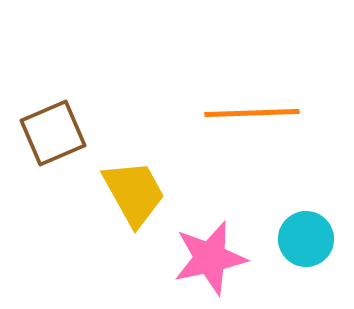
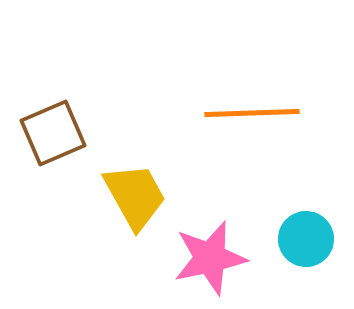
yellow trapezoid: moved 1 px right, 3 px down
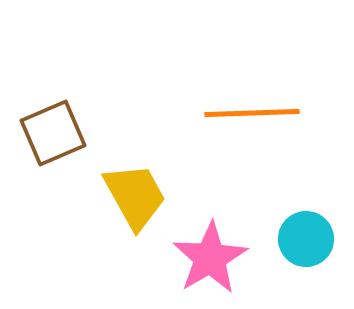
pink star: rotated 18 degrees counterclockwise
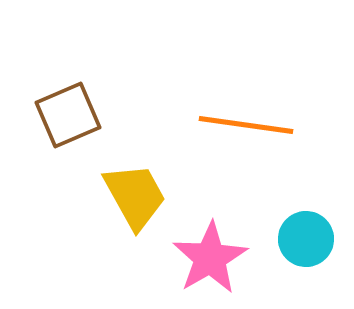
orange line: moved 6 px left, 12 px down; rotated 10 degrees clockwise
brown square: moved 15 px right, 18 px up
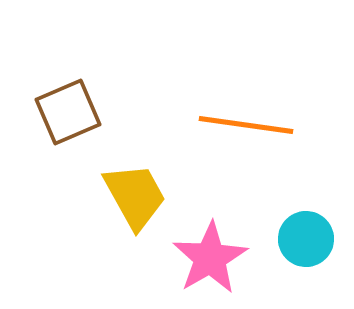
brown square: moved 3 px up
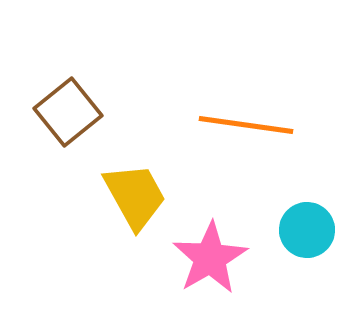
brown square: rotated 16 degrees counterclockwise
cyan circle: moved 1 px right, 9 px up
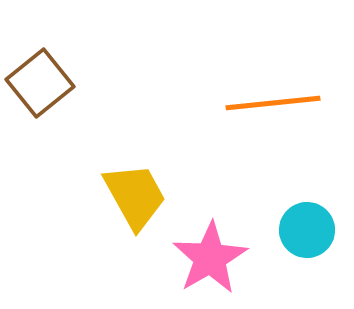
brown square: moved 28 px left, 29 px up
orange line: moved 27 px right, 22 px up; rotated 14 degrees counterclockwise
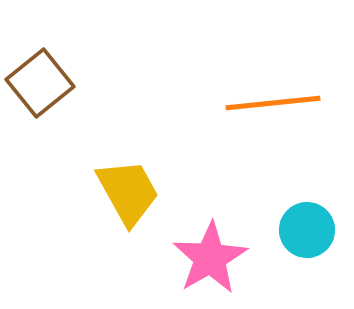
yellow trapezoid: moved 7 px left, 4 px up
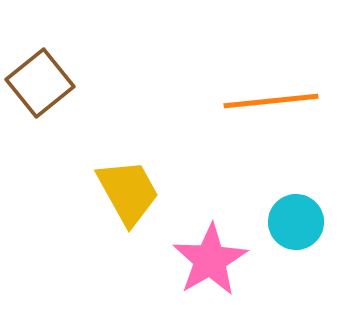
orange line: moved 2 px left, 2 px up
cyan circle: moved 11 px left, 8 px up
pink star: moved 2 px down
